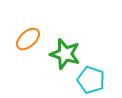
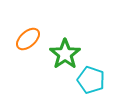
green star: rotated 20 degrees clockwise
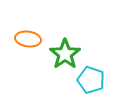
orange ellipse: rotated 50 degrees clockwise
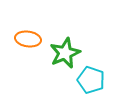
green star: moved 1 px up; rotated 12 degrees clockwise
